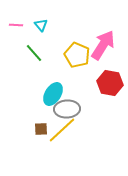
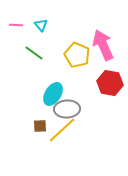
pink arrow: rotated 56 degrees counterclockwise
green line: rotated 12 degrees counterclockwise
brown square: moved 1 px left, 3 px up
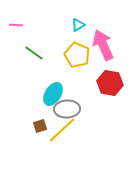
cyan triangle: moved 37 px right; rotated 40 degrees clockwise
brown square: rotated 16 degrees counterclockwise
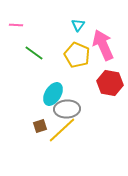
cyan triangle: rotated 24 degrees counterclockwise
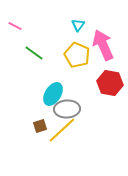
pink line: moved 1 px left, 1 px down; rotated 24 degrees clockwise
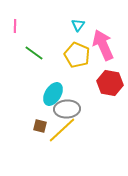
pink line: rotated 64 degrees clockwise
brown square: rotated 32 degrees clockwise
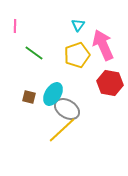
yellow pentagon: rotated 30 degrees clockwise
gray ellipse: rotated 35 degrees clockwise
brown square: moved 11 px left, 29 px up
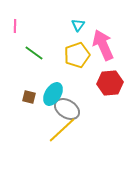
red hexagon: rotated 15 degrees counterclockwise
